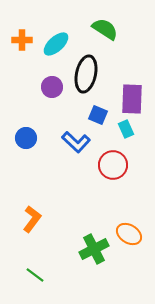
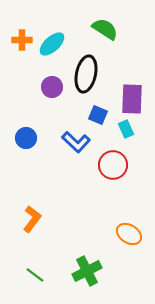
cyan ellipse: moved 4 px left
green cross: moved 7 px left, 22 px down
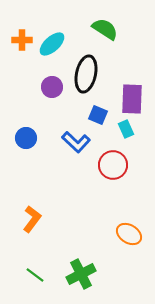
green cross: moved 6 px left, 3 px down
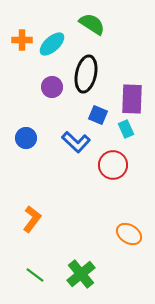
green semicircle: moved 13 px left, 5 px up
green cross: rotated 12 degrees counterclockwise
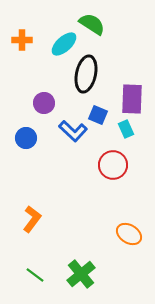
cyan ellipse: moved 12 px right
purple circle: moved 8 px left, 16 px down
blue L-shape: moved 3 px left, 11 px up
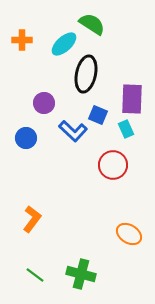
green cross: rotated 36 degrees counterclockwise
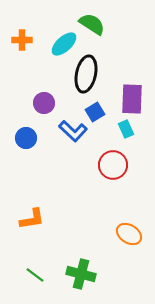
blue square: moved 3 px left, 3 px up; rotated 36 degrees clockwise
orange L-shape: rotated 44 degrees clockwise
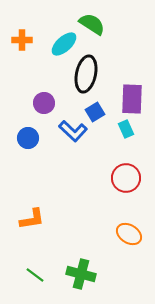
blue circle: moved 2 px right
red circle: moved 13 px right, 13 px down
